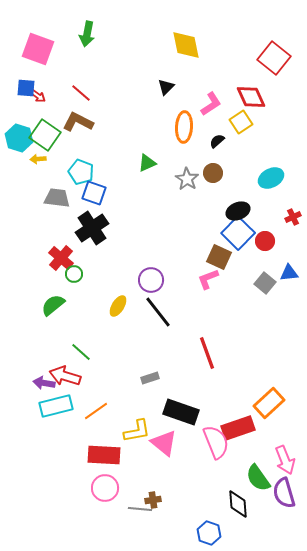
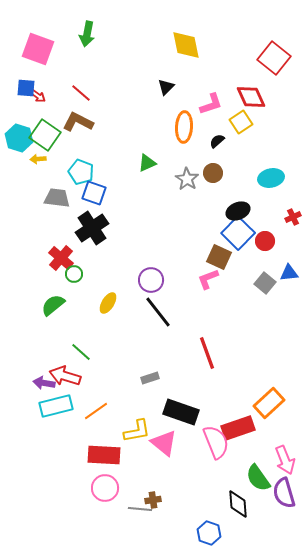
pink L-shape at (211, 104): rotated 15 degrees clockwise
cyan ellipse at (271, 178): rotated 15 degrees clockwise
yellow ellipse at (118, 306): moved 10 px left, 3 px up
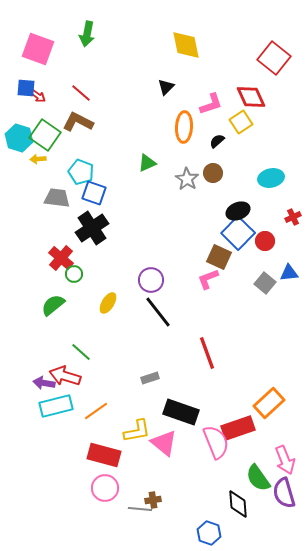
red rectangle at (104, 455): rotated 12 degrees clockwise
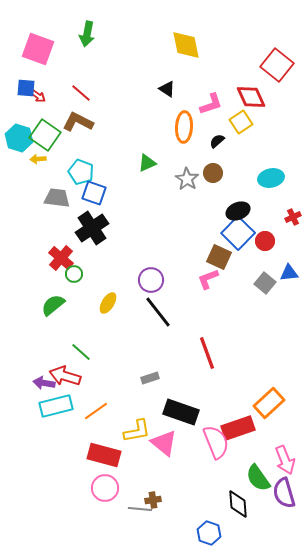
red square at (274, 58): moved 3 px right, 7 px down
black triangle at (166, 87): moved 1 px right, 2 px down; rotated 42 degrees counterclockwise
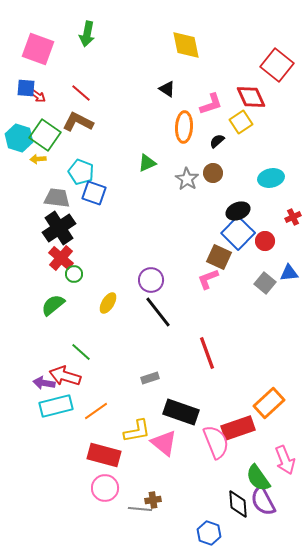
black cross at (92, 228): moved 33 px left
purple semicircle at (284, 493): moved 21 px left, 8 px down; rotated 12 degrees counterclockwise
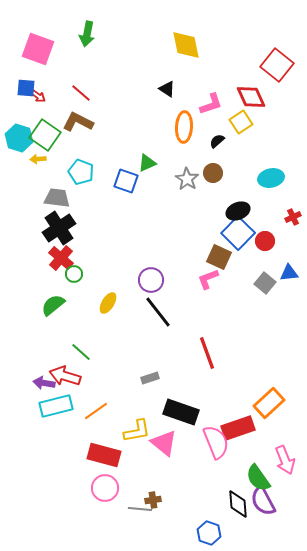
blue square at (94, 193): moved 32 px right, 12 px up
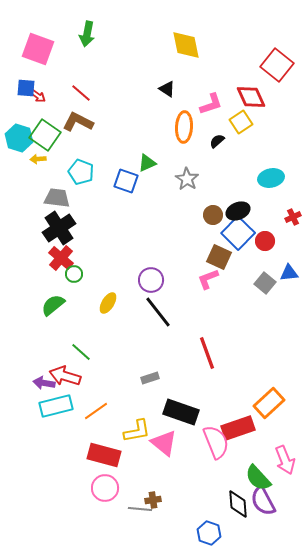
brown circle at (213, 173): moved 42 px down
green semicircle at (258, 478): rotated 8 degrees counterclockwise
